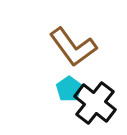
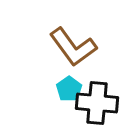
black cross: moved 2 px right; rotated 33 degrees counterclockwise
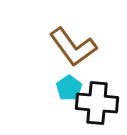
cyan pentagon: moved 1 px up
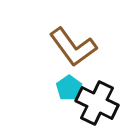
black cross: rotated 21 degrees clockwise
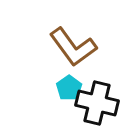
black cross: rotated 12 degrees counterclockwise
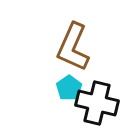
brown L-shape: rotated 60 degrees clockwise
